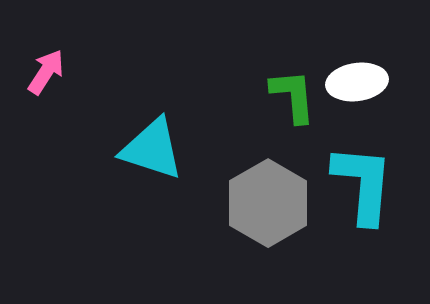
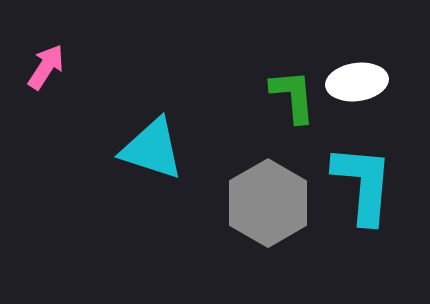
pink arrow: moved 5 px up
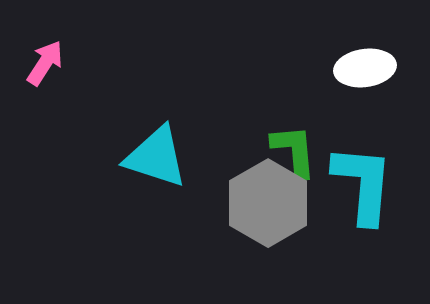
pink arrow: moved 1 px left, 4 px up
white ellipse: moved 8 px right, 14 px up
green L-shape: moved 1 px right, 55 px down
cyan triangle: moved 4 px right, 8 px down
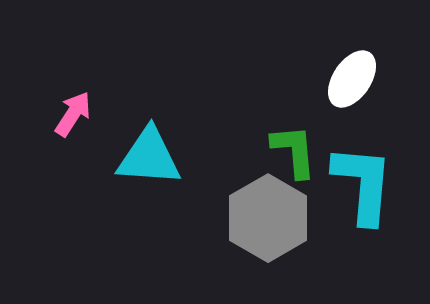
pink arrow: moved 28 px right, 51 px down
white ellipse: moved 13 px left, 11 px down; rotated 48 degrees counterclockwise
cyan triangle: moved 7 px left; rotated 14 degrees counterclockwise
gray hexagon: moved 15 px down
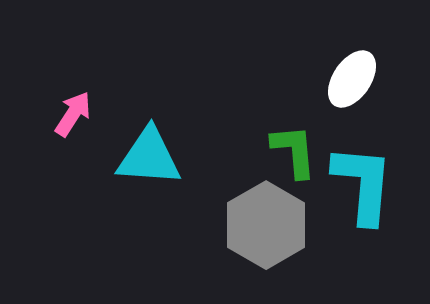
gray hexagon: moved 2 px left, 7 px down
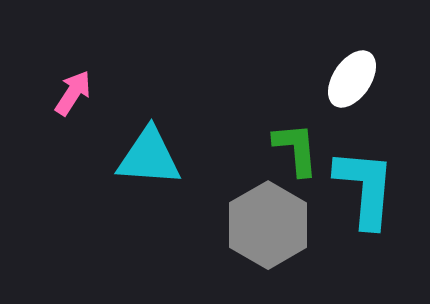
pink arrow: moved 21 px up
green L-shape: moved 2 px right, 2 px up
cyan L-shape: moved 2 px right, 4 px down
gray hexagon: moved 2 px right
